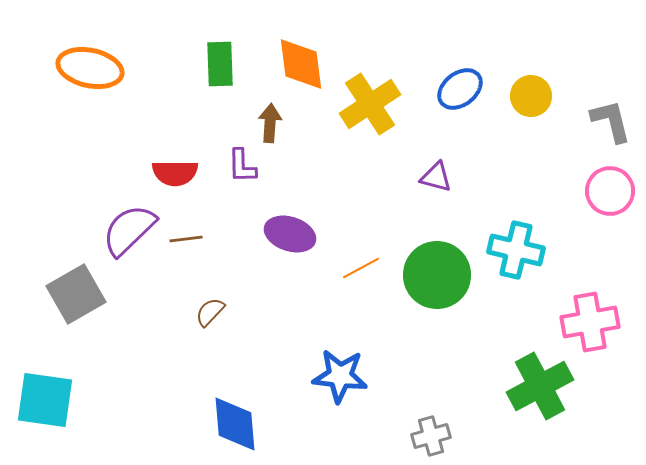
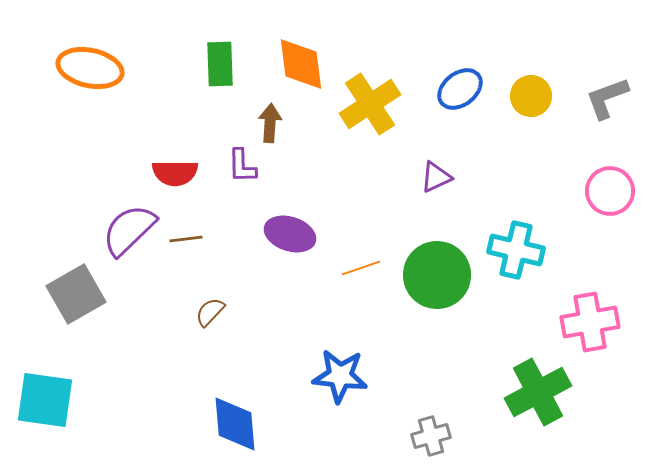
gray L-shape: moved 4 px left, 23 px up; rotated 96 degrees counterclockwise
purple triangle: rotated 40 degrees counterclockwise
orange line: rotated 9 degrees clockwise
green cross: moved 2 px left, 6 px down
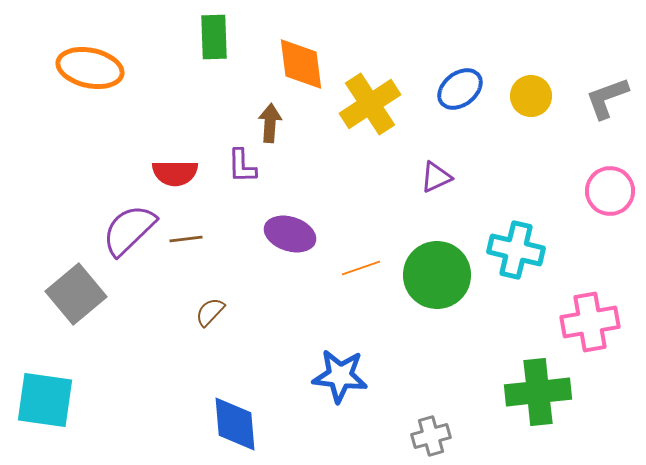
green rectangle: moved 6 px left, 27 px up
gray square: rotated 10 degrees counterclockwise
green cross: rotated 22 degrees clockwise
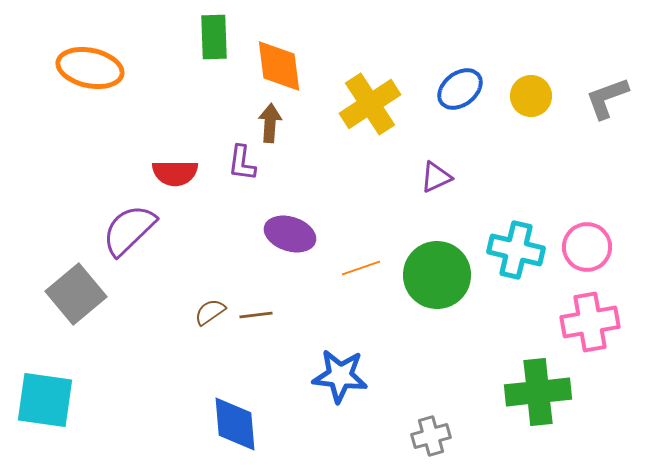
orange diamond: moved 22 px left, 2 px down
purple L-shape: moved 3 px up; rotated 9 degrees clockwise
pink circle: moved 23 px left, 56 px down
brown line: moved 70 px right, 76 px down
brown semicircle: rotated 12 degrees clockwise
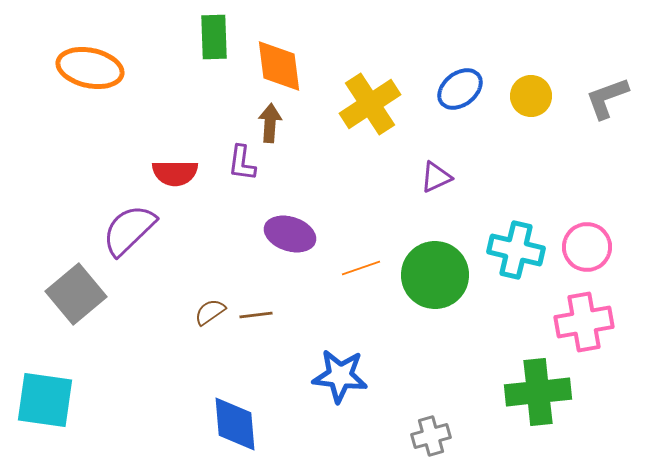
green circle: moved 2 px left
pink cross: moved 6 px left
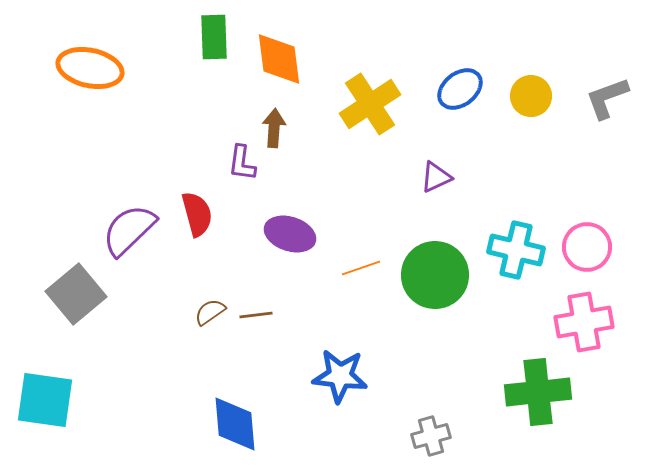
orange diamond: moved 7 px up
brown arrow: moved 4 px right, 5 px down
red semicircle: moved 22 px right, 41 px down; rotated 105 degrees counterclockwise
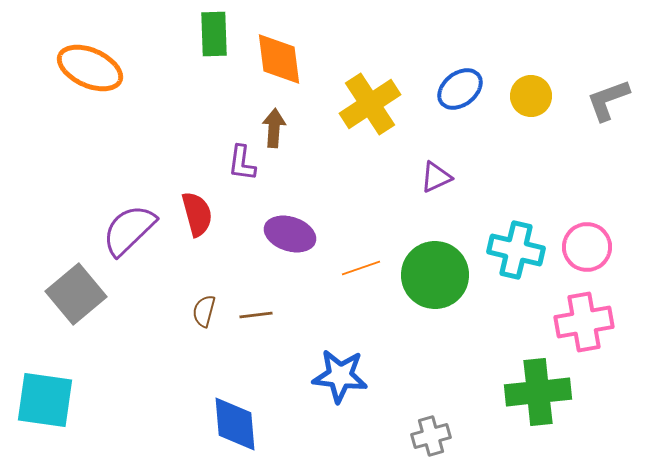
green rectangle: moved 3 px up
orange ellipse: rotated 12 degrees clockwise
gray L-shape: moved 1 px right, 2 px down
brown semicircle: moved 6 px left, 1 px up; rotated 40 degrees counterclockwise
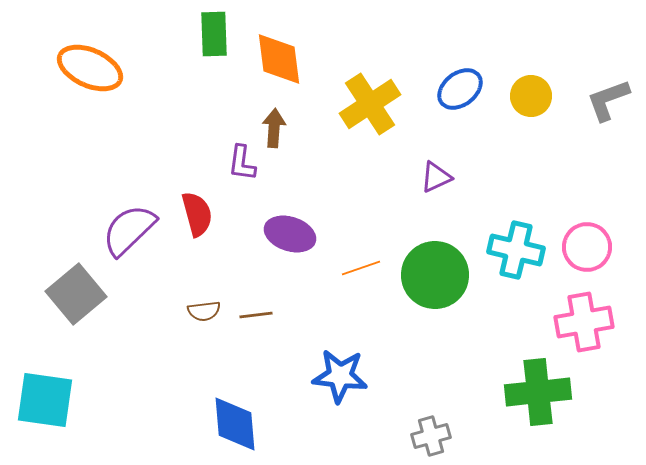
brown semicircle: rotated 112 degrees counterclockwise
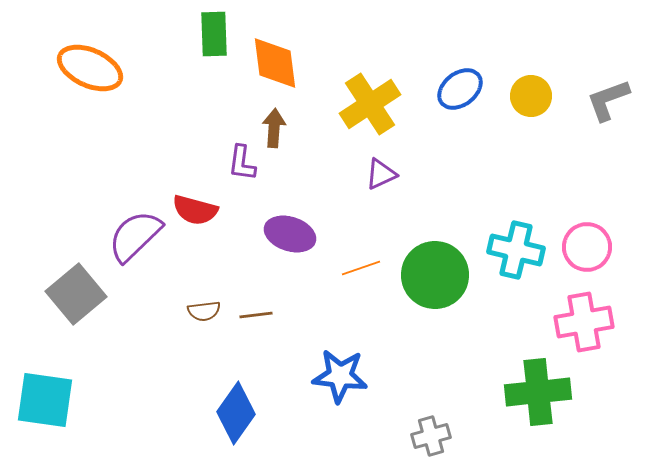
orange diamond: moved 4 px left, 4 px down
purple triangle: moved 55 px left, 3 px up
red semicircle: moved 2 px left, 4 px up; rotated 120 degrees clockwise
purple semicircle: moved 6 px right, 6 px down
blue diamond: moved 1 px right, 11 px up; rotated 40 degrees clockwise
